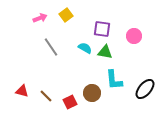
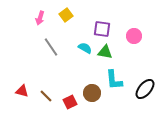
pink arrow: rotated 128 degrees clockwise
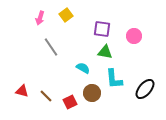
cyan semicircle: moved 2 px left, 20 px down
cyan L-shape: moved 1 px up
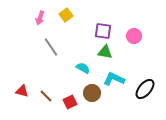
purple square: moved 1 px right, 2 px down
cyan L-shape: rotated 120 degrees clockwise
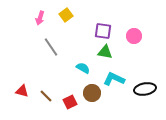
black ellipse: rotated 40 degrees clockwise
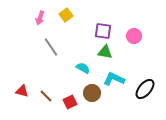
black ellipse: rotated 40 degrees counterclockwise
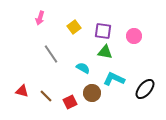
yellow square: moved 8 px right, 12 px down
gray line: moved 7 px down
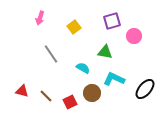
purple square: moved 9 px right, 10 px up; rotated 24 degrees counterclockwise
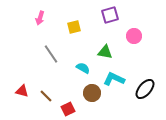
purple square: moved 2 px left, 6 px up
yellow square: rotated 24 degrees clockwise
red square: moved 2 px left, 7 px down
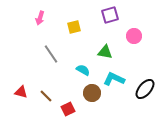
cyan semicircle: moved 2 px down
red triangle: moved 1 px left, 1 px down
